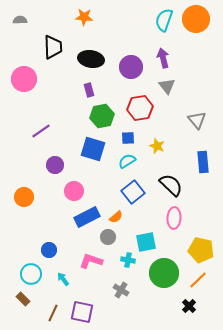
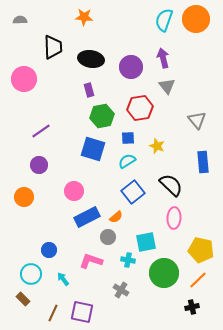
purple circle at (55, 165): moved 16 px left
black cross at (189, 306): moved 3 px right, 1 px down; rotated 32 degrees clockwise
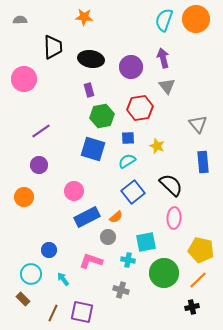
gray triangle at (197, 120): moved 1 px right, 4 px down
gray cross at (121, 290): rotated 14 degrees counterclockwise
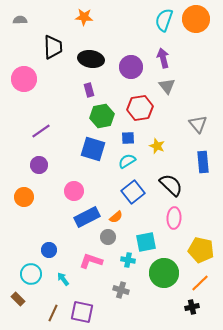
orange line at (198, 280): moved 2 px right, 3 px down
brown rectangle at (23, 299): moved 5 px left
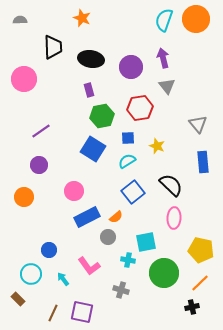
orange star at (84, 17): moved 2 px left, 1 px down; rotated 18 degrees clockwise
blue square at (93, 149): rotated 15 degrees clockwise
pink L-shape at (91, 261): moved 2 px left, 5 px down; rotated 145 degrees counterclockwise
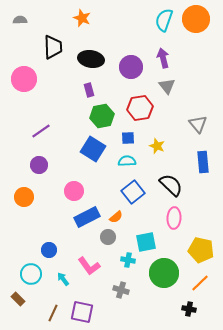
cyan semicircle at (127, 161): rotated 30 degrees clockwise
black cross at (192, 307): moved 3 px left, 2 px down; rotated 24 degrees clockwise
